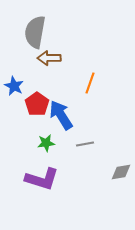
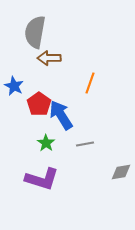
red pentagon: moved 2 px right
green star: rotated 30 degrees counterclockwise
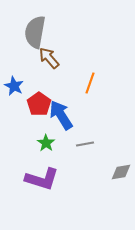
brown arrow: rotated 50 degrees clockwise
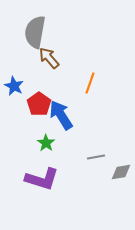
gray line: moved 11 px right, 13 px down
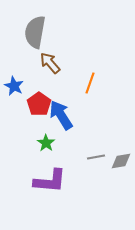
brown arrow: moved 1 px right, 5 px down
gray diamond: moved 11 px up
purple L-shape: moved 8 px right, 2 px down; rotated 12 degrees counterclockwise
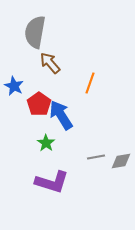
purple L-shape: moved 2 px right, 1 px down; rotated 12 degrees clockwise
